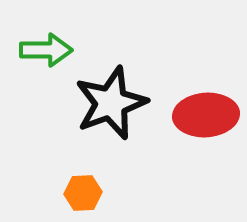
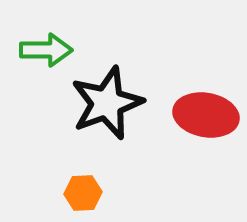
black star: moved 4 px left
red ellipse: rotated 14 degrees clockwise
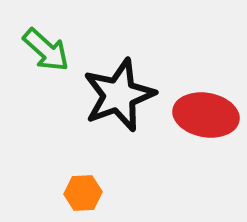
green arrow: rotated 42 degrees clockwise
black star: moved 12 px right, 8 px up
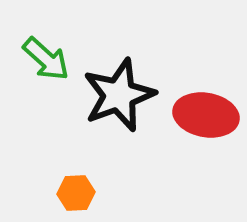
green arrow: moved 9 px down
orange hexagon: moved 7 px left
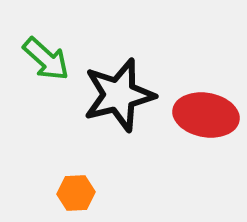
black star: rotated 6 degrees clockwise
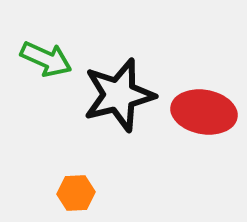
green arrow: rotated 18 degrees counterclockwise
red ellipse: moved 2 px left, 3 px up
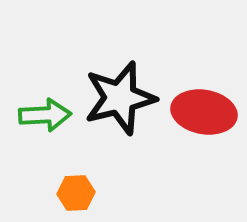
green arrow: moved 1 px left, 56 px down; rotated 27 degrees counterclockwise
black star: moved 1 px right, 3 px down
